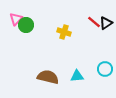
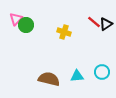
black triangle: moved 1 px down
cyan circle: moved 3 px left, 3 px down
brown semicircle: moved 1 px right, 2 px down
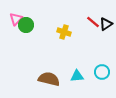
red line: moved 1 px left
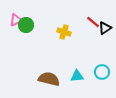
pink triangle: moved 1 px down; rotated 24 degrees clockwise
black triangle: moved 1 px left, 4 px down
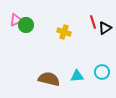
red line: rotated 32 degrees clockwise
